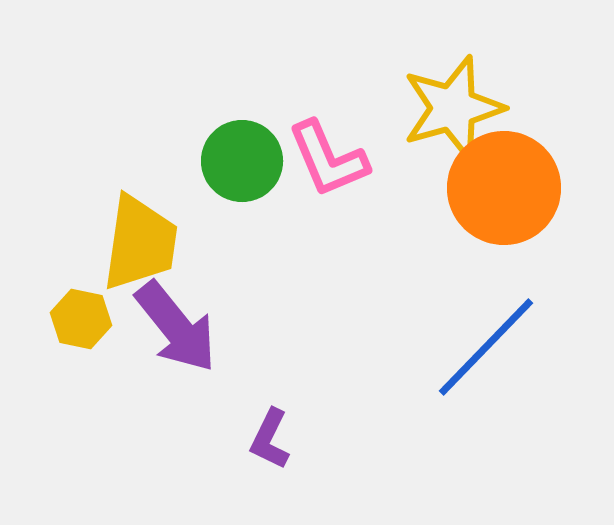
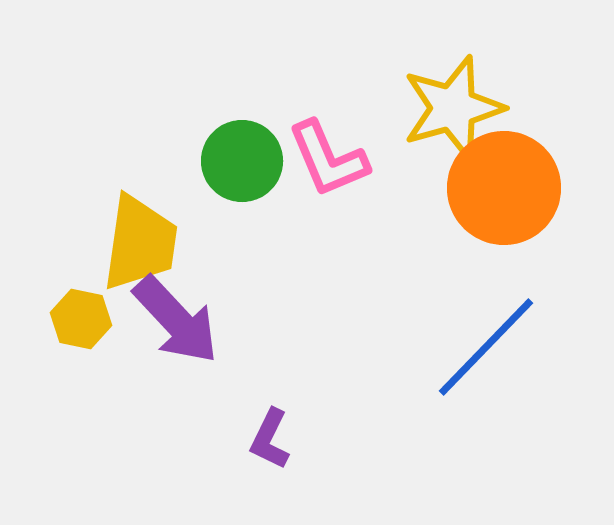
purple arrow: moved 7 px up; rotated 4 degrees counterclockwise
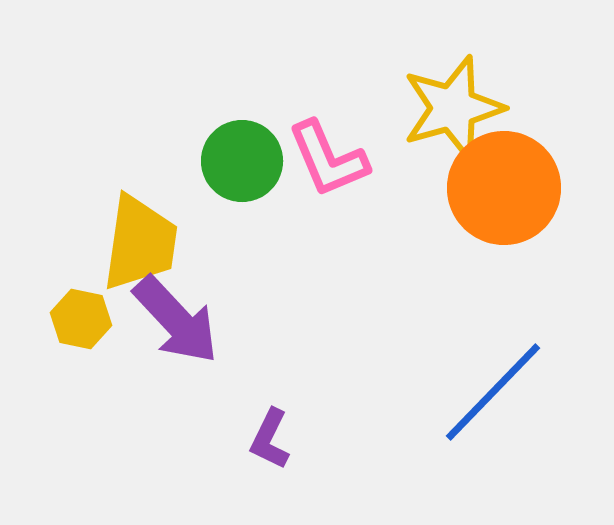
blue line: moved 7 px right, 45 px down
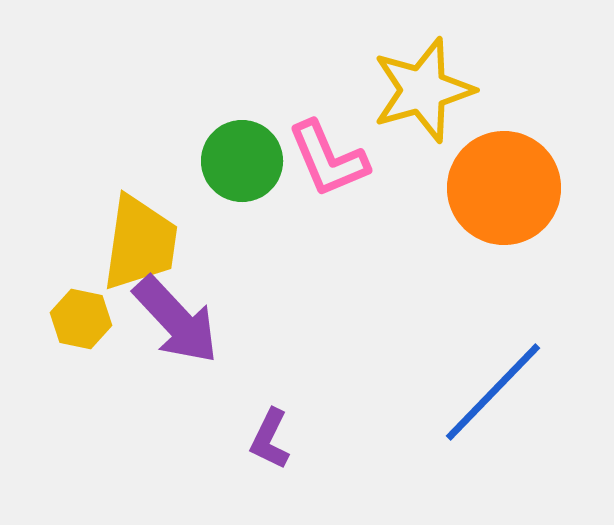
yellow star: moved 30 px left, 18 px up
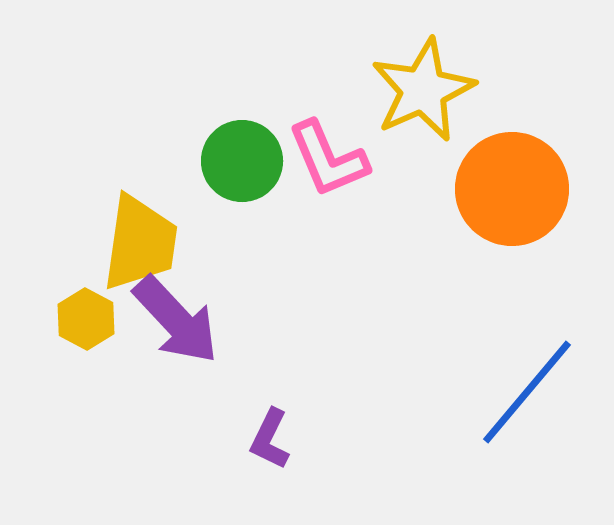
yellow star: rotated 8 degrees counterclockwise
orange circle: moved 8 px right, 1 px down
yellow hexagon: moved 5 px right; rotated 16 degrees clockwise
blue line: moved 34 px right; rotated 4 degrees counterclockwise
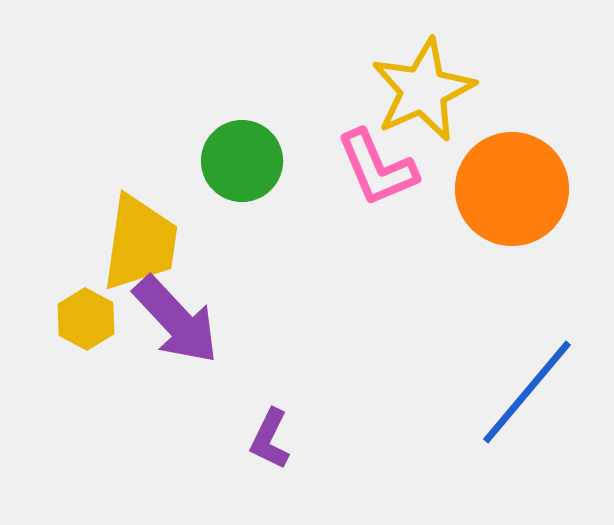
pink L-shape: moved 49 px right, 9 px down
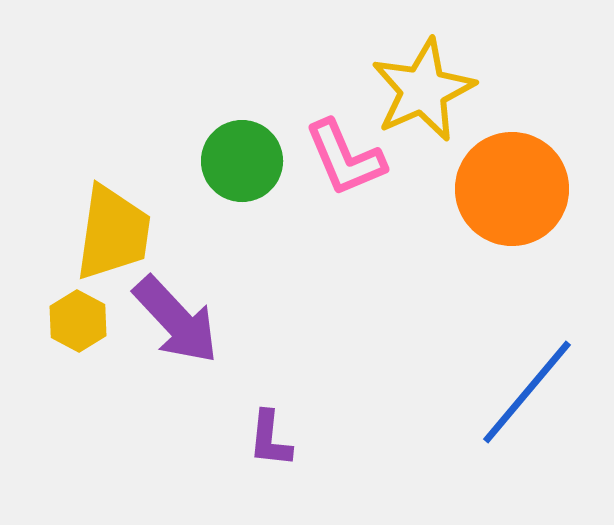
pink L-shape: moved 32 px left, 10 px up
yellow trapezoid: moved 27 px left, 10 px up
yellow hexagon: moved 8 px left, 2 px down
purple L-shape: rotated 20 degrees counterclockwise
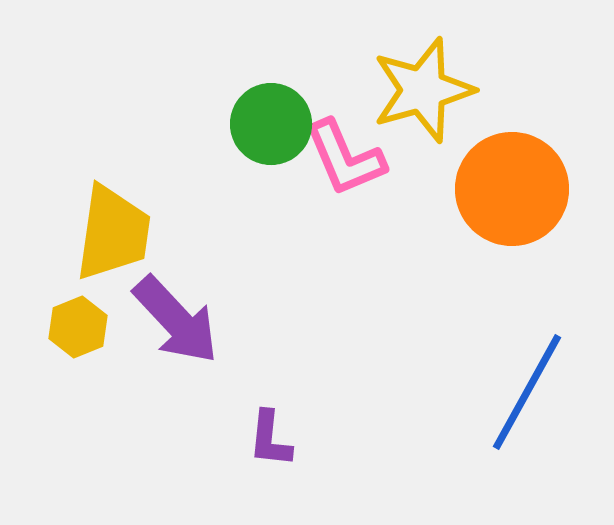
yellow star: rotated 8 degrees clockwise
green circle: moved 29 px right, 37 px up
yellow hexagon: moved 6 px down; rotated 10 degrees clockwise
blue line: rotated 11 degrees counterclockwise
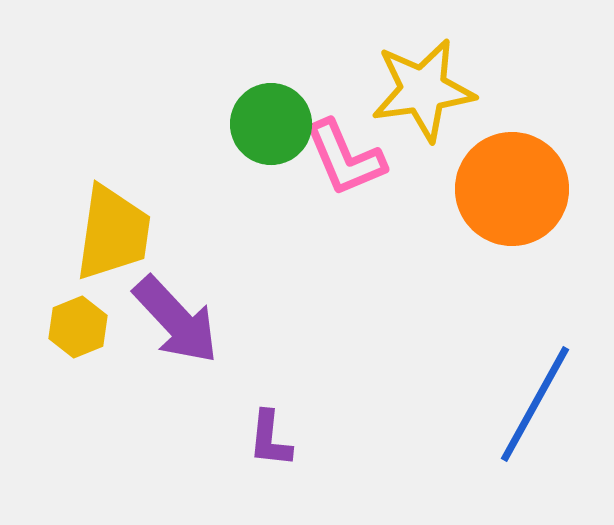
yellow star: rotated 8 degrees clockwise
blue line: moved 8 px right, 12 px down
